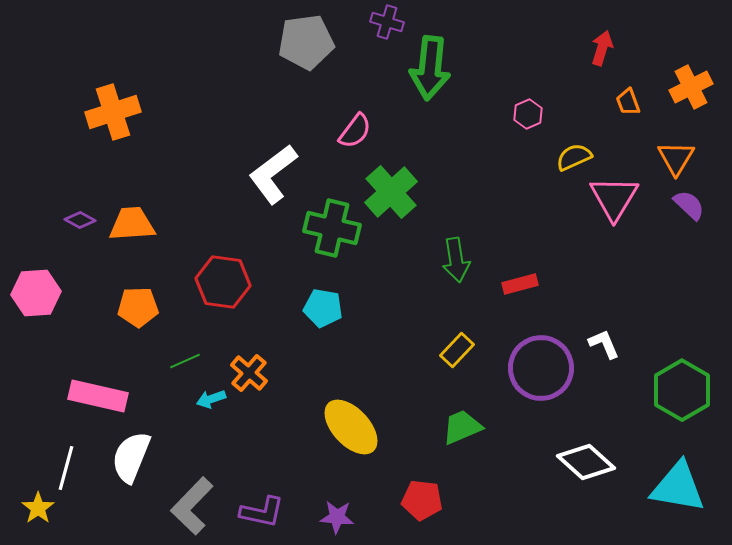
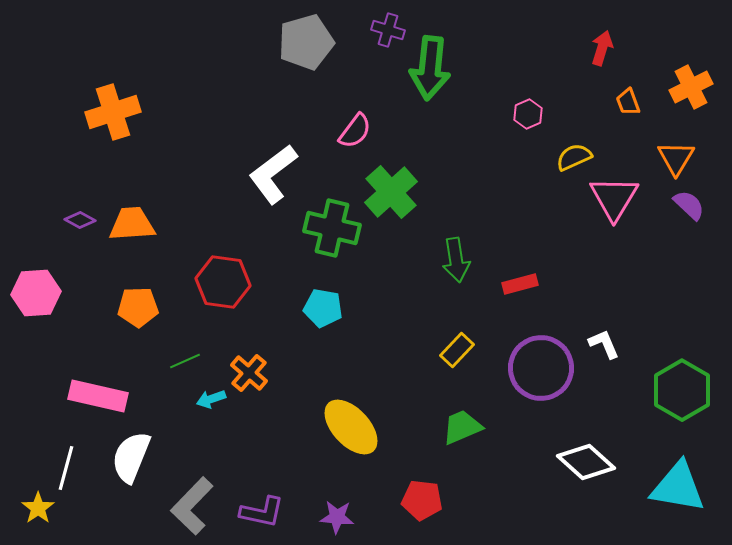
purple cross at (387, 22): moved 1 px right, 8 px down
gray pentagon at (306, 42): rotated 8 degrees counterclockwise
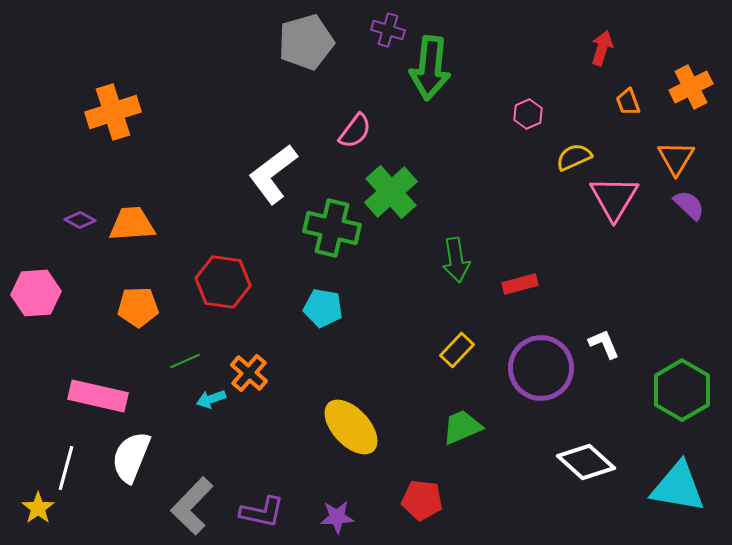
purple star at (337, 517): rotated 8 degrees counterclockwise
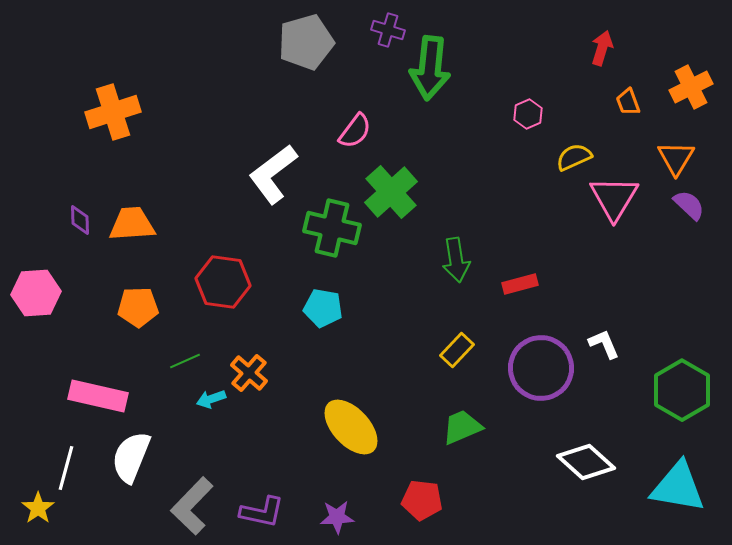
purple diamond at (80, 220): rotated 60 degrees clockwise
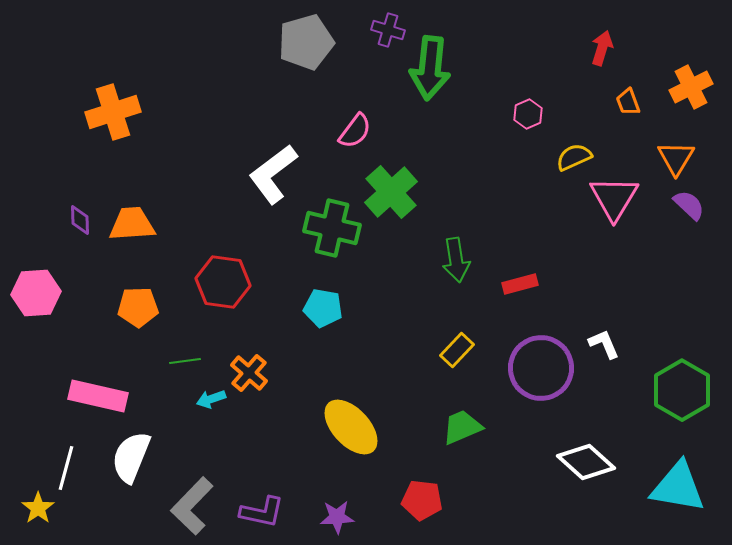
green line at (185, 361): rotated 16 degrees clockwise
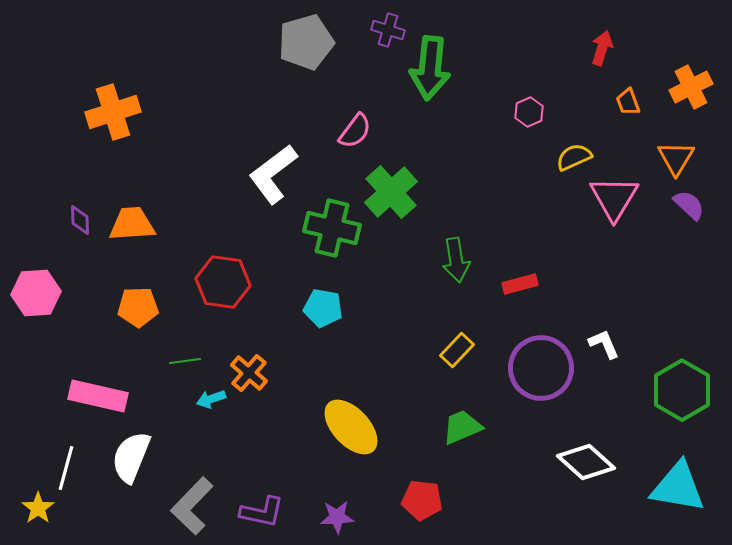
pink hexagon at (528, 114): moved 1 px right, 2 px up
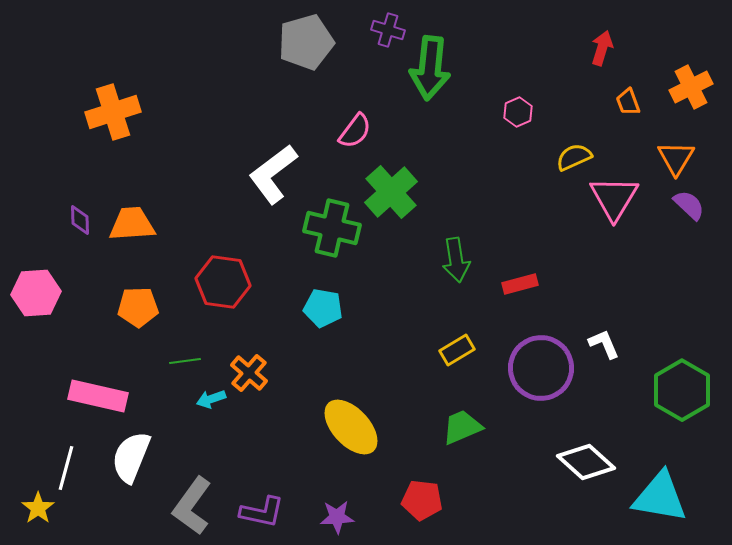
pink hexagon at (529, 112): moved 11 px left
yellow rectangle at (457, 350): rotated 16 degrees clockwise
cyan triangle at (678, 487): moved 18 px left, 10 px down
gray L-shape at (192, 506): rotated 8 degrees counterclockwise
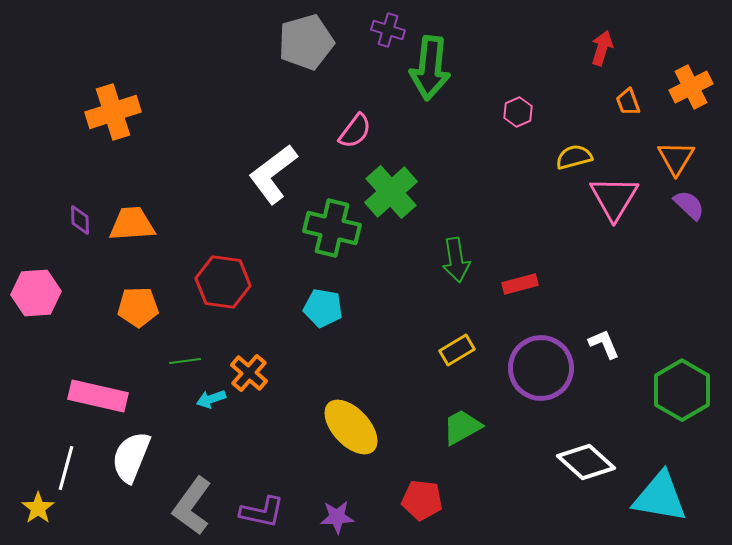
yellow semicircle at (574, 157): rotated 9 degrees clockwise
green trapezoid at (462, 427): rotated 6 degrees counterclockwise
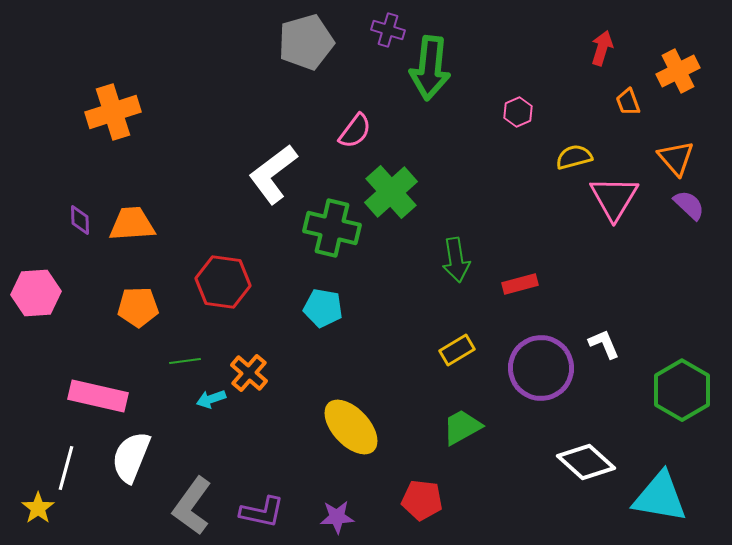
orange cross at (691, 87): moved 13 px left, 16 px up
orange triangle at (676, 158): rotated 12 degrees counterclockwise
